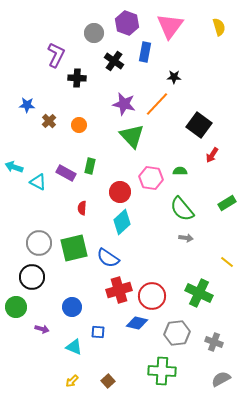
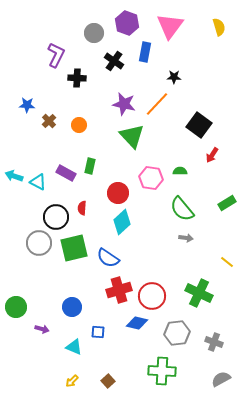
cyan arrow at (14, 167): moved 9 px down
red circle at (120, 192): moved 2 px left, 1 px down
black circle at (32, 277): moved 24 px right, 60 px up
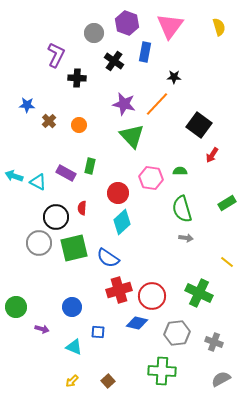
green semicircle at (182, 209): rotated 24 degrees clockwise
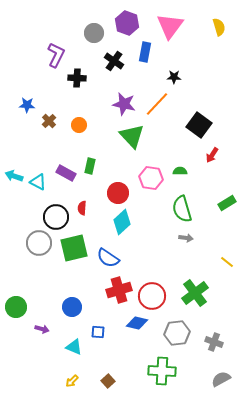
green cross at (199, 293): moved 4 px left; rotated 28 degrees clockwise
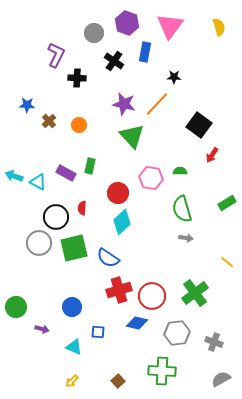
brown square at (108, 381): moved 10 px right
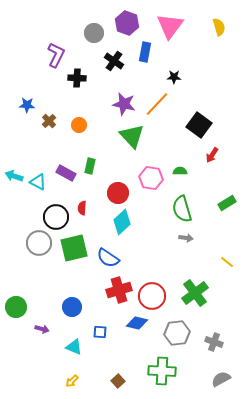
blue square at (98, 332): moved 2 px right
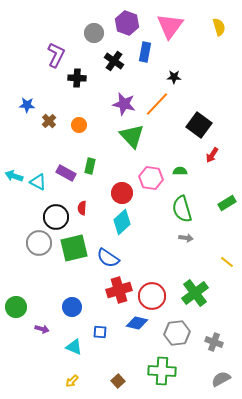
red circle at (118, 193): moved 4 px right
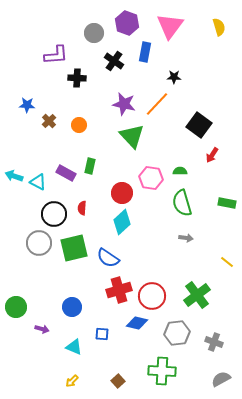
purple L-shape at (56, 55): rotated 60 degrees clockwise
green rectangle at (227, 203): rotated 42 degrees clockwise
green semicircle at (182, 209): moved 6 px up
black circle at (56, 217): moved 2 px left, 3 px up
green cross at (195, 293): moved 2 px right, 2 px down
blue square at (100, 332): moved 2 px right, 2 px down
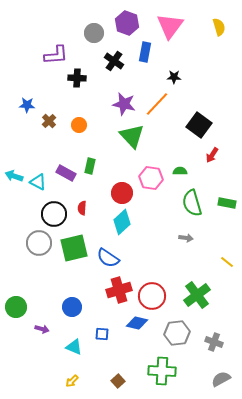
green semicircle at (182, 203): moved 10 px right
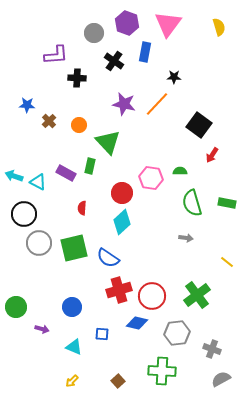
pink triangle at (170, 26): moved 2 px left, 2 px up
green triangle at (132, 136): moved 24 px left, 6 px down
black circle at (54, 214): moved 30 px left
gray cross at (214, 342): moved 2 px left, 7 px down
